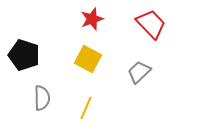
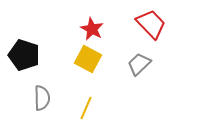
red star: moved 10 px down; rotated 25 degrees counterclockwise
gray trapezoid: moved 8 px up
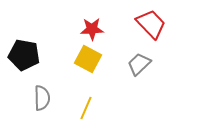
red star: rotated 30 degrees counterclockwise
black pentagon: rotated 8 degrees counterclockwise
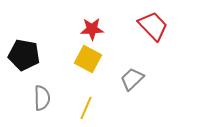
red trapezoid: moved 2 px right, 2 px down
gray trapezoid: moved 7 px left, 15 px down
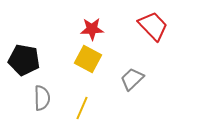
black pentagon: moved 5 px down
yellow line: moved 4 px left
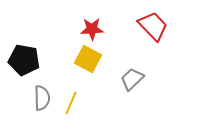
yellow line: moved 11 px left, 5 px up
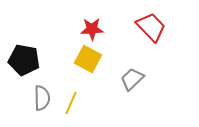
red trapezoid: moved 2 px left, 1 px down
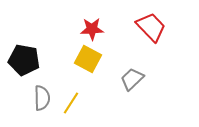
yellow line: rotated 10 degrees clockwise
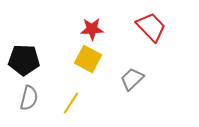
black pentagon: rotated 8 degrees counterclockwise
gray semicircle: moved 13 px left; rotated 15 degrees clockwise
